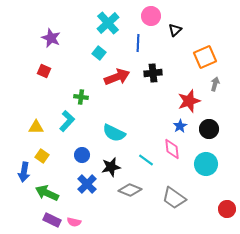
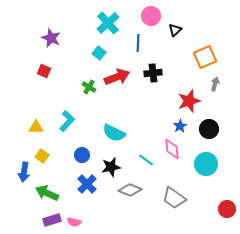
green cross: moved 8 px right, 10 px up; rotated 24 degrees clockwise
purple rectangle: rotated 42 degrees counterclockwise
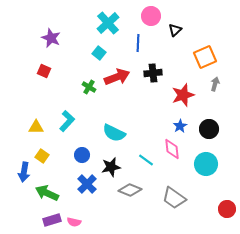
red star: moved 6 px left, 6 px up
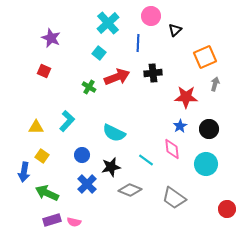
red star: moved 3 px right, 2 px down; rotated 20 degrees clockwise
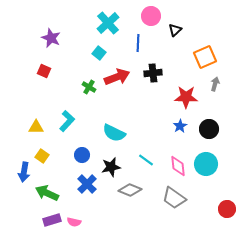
pink diamond: moved 6 px right, 17 px down
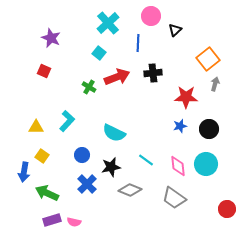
orange square: moved 3 px right, 2 px down; rotated 15 degrees counterclockwise
blue star: rotated 16 degrees clockwise
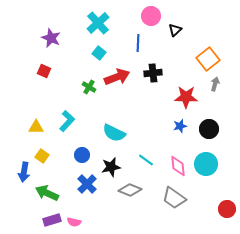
cyan cross: moved 10 px left
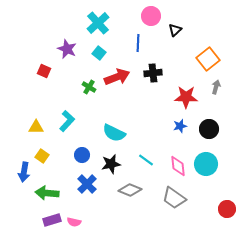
purple star: moved 16 px right, 11 px down
gray arrow: moved 1 px right, 3 px down
black star: moved 3 px up
green arrow: rotated 20 degrees counterclockwise
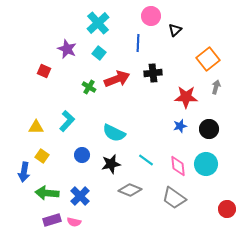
red arrow: moved 2 px down
blue cross: moved 7 px left, 12 px down
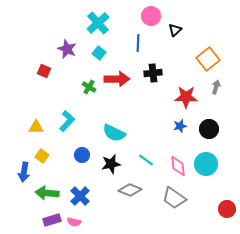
red arrow: rotated 20 degrees clockwise
